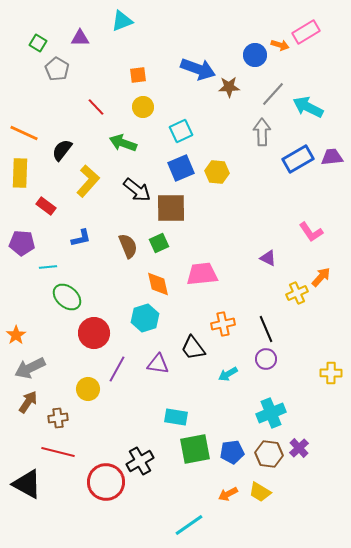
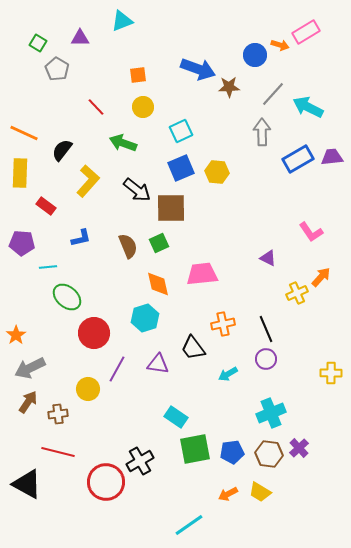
cyan rectangle at (176, 417): rotated 25 degrees clockwise
brown cross at (58, 418): moved 4 px up
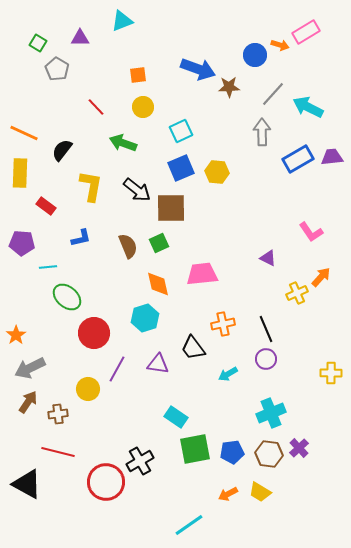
yellow L-shape at (88, 181): moved 3 px right, 5 px down; rotated 32 degrees counterclockwise
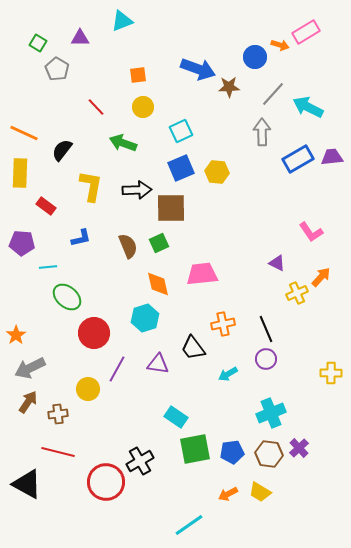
blue circle at (255, 55): moved 2 px down
black arrow at (137, 190): rotated 40 degrees counterclockwise
purple triangle at (268, 258): moved 9 px right, 5 px down
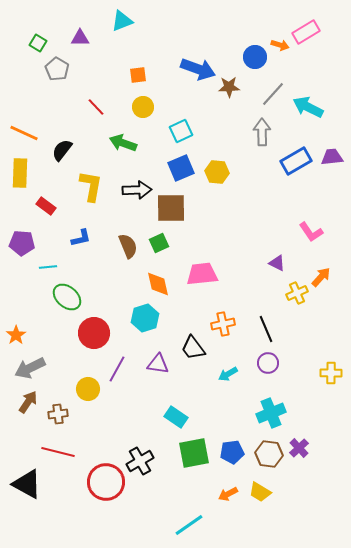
blue rectangle at (298, 159): moved 2 px left, 2 px down
purple circle at (266, 359): moved 2 px right, 4 px down
green square at (195, 449): moved 1 px left, 4 px down
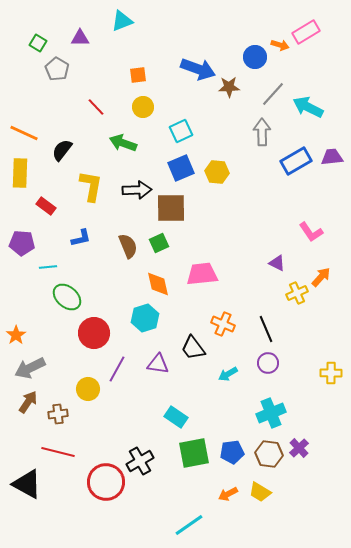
orange cross at (223, 324): rotated 35 degrees clockwise
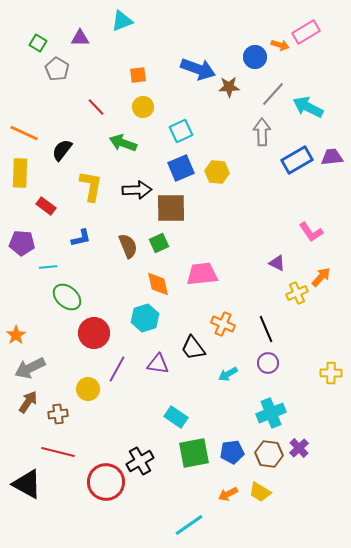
blue rectangle at (296, 161): moved 1 px right, 1 px up
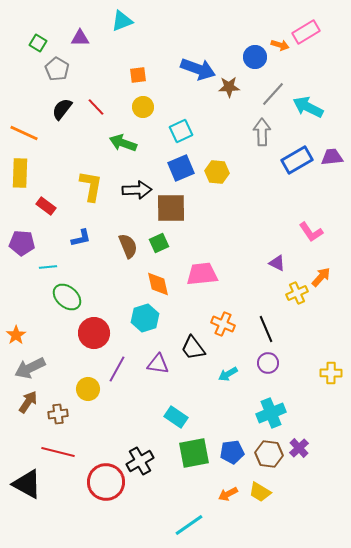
black semicircle at (62, 150): moved 41 px up
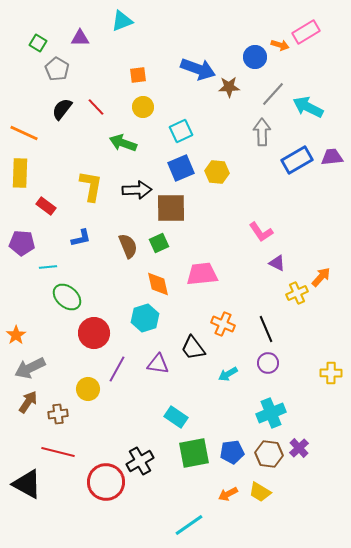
pink L-shape at (311, 232): moved 50 px left
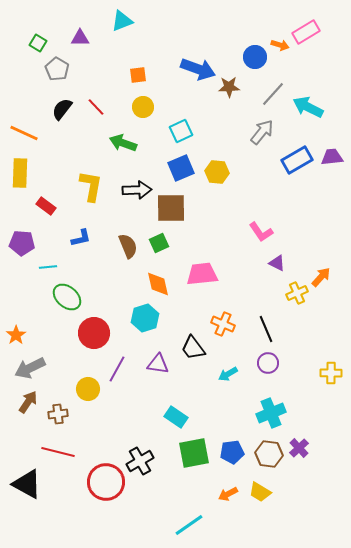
gray arrow at (262, 132): rotated 40 degrees clockwise
